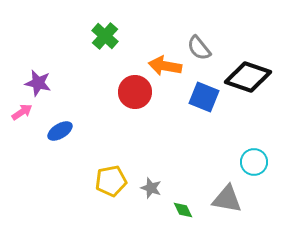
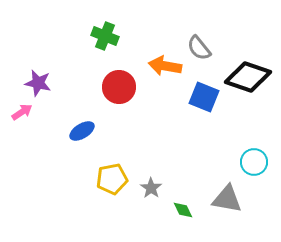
green cross: rotated 20 degrees counterclockwise
red circle: moved 16 px left, 5 px up
blue ellipse: moved 22 px right
yellow pentagon: moved 1 px right, 2 px up
gray star: rotated 15 degrees clockwise
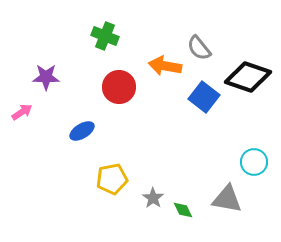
purple star: moved 8 px right, 6 px up; rotated 12 degrees counterclockwise
blue square: rotated 16 degrees clockwise
gray star: moved 2 px right, 10 px down
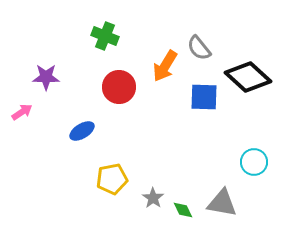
orange arrow: rotated 68 degrees counterclockwise
black diamond: rotated 24 degrees clockwise
blue square: rotated 36 degrees counterclockwise
gray triangle: moved 5 px left, 4 px down
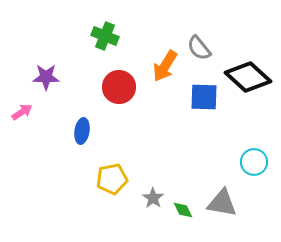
blue ellipse: rotated 50 degrees counterclockwise
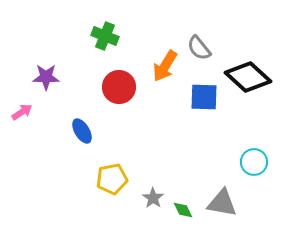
blue ellipse: rotated 40 degrees counterclockwise
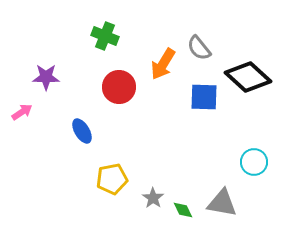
orange arrow: moved 2 px left, 2 px up
